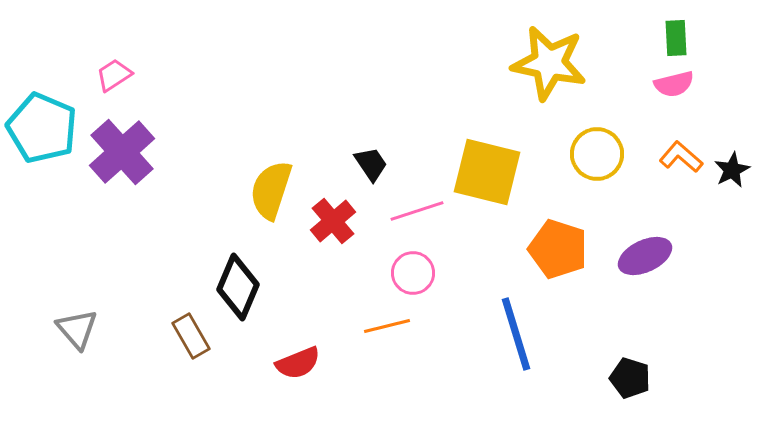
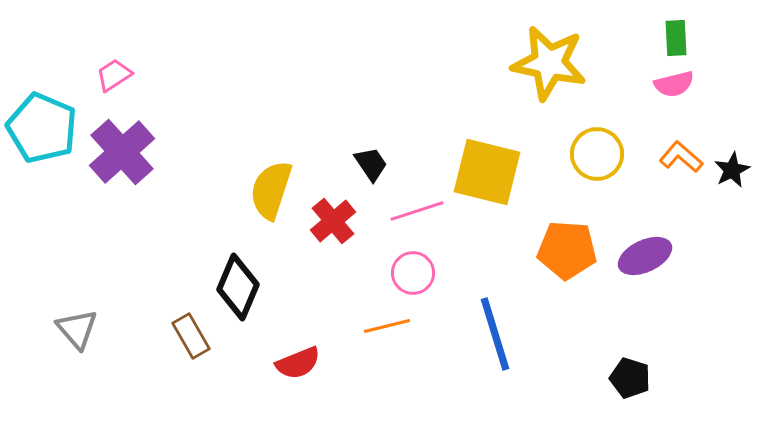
orange pentagon: moved 9 px right, 1 px down; rotated 14 degrees counterclockwise
blue line: moved 21 px left
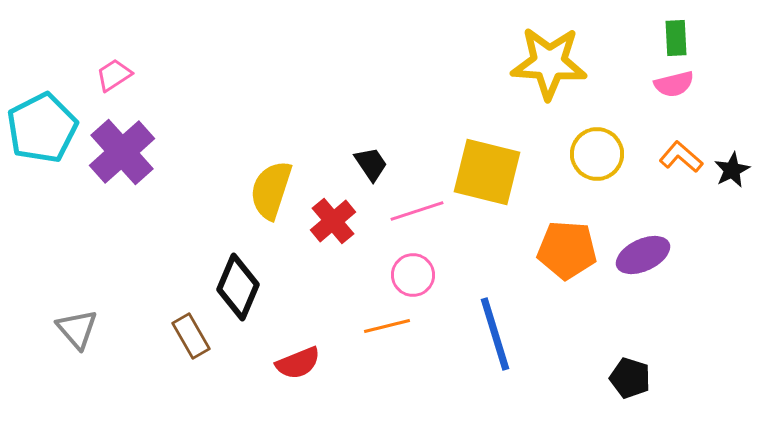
yellow star: rotated 8 degrees counterclockwise
cyan pentagon: rotated 22 degrees clockwise
purple ellipse: moved 2 px left, 1 px up
pink circle: moved 2 px down
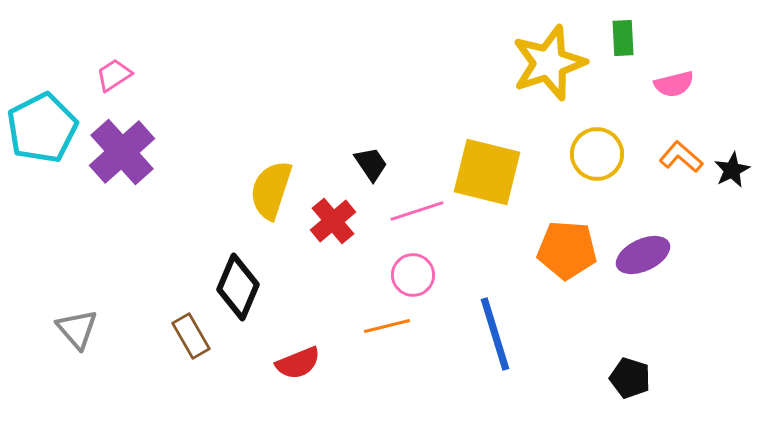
green rectangle: moved 53 px left
yellow star: rotated 22 degrees counterclockwise
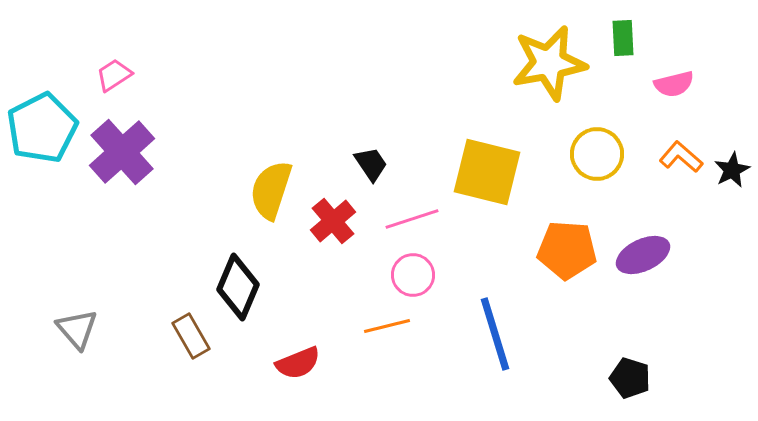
yellow star: rotated 8 degrees clockwise
pink line: moved 5 px left, 8 px down
